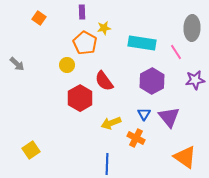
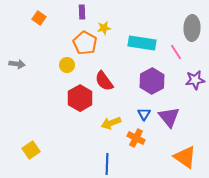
gray arrow: rotated 35 degrees counterclockwise
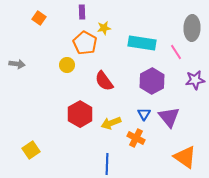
red hexagon: moved 16 px down
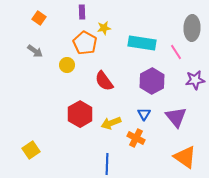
gray arrow: moved 18 px right, 13 px up; rotated 28 degrees clockwise
purple triangle: moved 7 px right
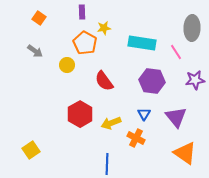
purple hexagon: rotated 25 degrees counterclockwise
orange triangle: moved 4 px up
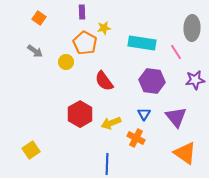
yellow circle: moved 1 px left, 3 px up
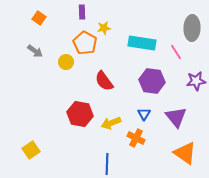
purple star: moved 1 px right, 1 px down
red hexagon: rotated 20 degrees counterclockwise
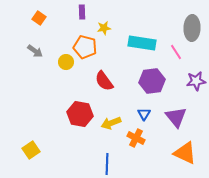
orange pentagon: moved 4 px down; rotated 15 degrees counterclockwise
purple hexagon: rotated 15 degrees counterclockwise
orange triangle: rotated 10 degrees counterclockwise
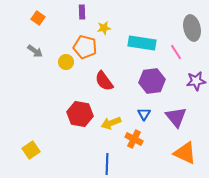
orange square: moved 1 px left
gray ellipse: rotated 15 degrees counterclockwise
orange cross: moved 2 px left, 1 px down
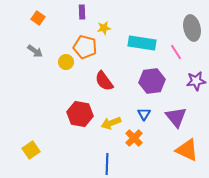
orange cross: moved 1 px up; rotated 18 degrees clockwise
orange triangle: moved 2 px right, 3 px up
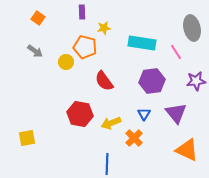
purple triangle: moved 4 px up
yellow square: moved 4 px left, 12 px up; rotated 24 degrees clockwise
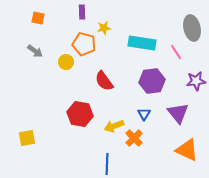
orange square: rotated 24 degrees counterclockwise
orange pentagon: moved 1 px left, 3 px up
purple triangle: moved 2 px right
yellow arrow: moved 3 px right, 3 px down
